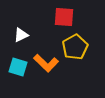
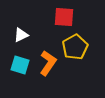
orange L-shape: moved 2 px right; rotated 100 degrees counterclockwise
cyan square: moved 2 px right, 2 px up
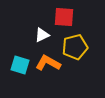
white triangle: moved 21 px right
yellow pentagon: rotated 15 degrees clockwise
orange L-shape: rotated 95 degrees counterclockwise
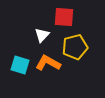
white triangle: rotated 21 degrees counterclockwise
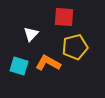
white triangle: moved 11 px left, 1 px up
cyan square: moved 1 px left, 1 px down
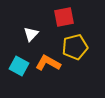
red square: rotated 15 degrees counterclockwise
cyan square: rotated 12 degrees clockwise
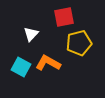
yellow pentagon: moved 4 px right, 4 px up
cyan square: moved 2 px right, 1 px down
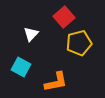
red square: rotated 30 degrees counterclockwise
orange L-shape: moved 8 px right, 19 px down; rotated 140 degrees clockwise
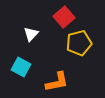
orange L-shape: moved 1 px right
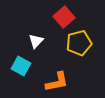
white triangle: moved 5 px right, 7 px down
cyan square: moved 1 px up
